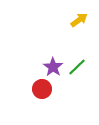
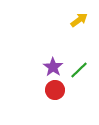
green line: moved 2 px right, 3 px down
red circle: moved 13 px right, 1 px down
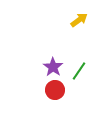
green line: moved 1 px down; rotated 12 degrees counterclockwise
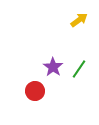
green line: moved 2 px up
red circle: moved 20 px left, 1 px down
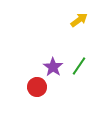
green line: moved 3 px up
red circle: moved 2 px right, 4 px up
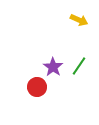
yellow arrow: rotated 60 degrees clockwise
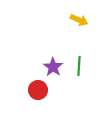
green line: rotated 30 degrees counterclockwise
red circle: moved 1 px right, 3 px down
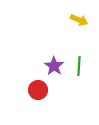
purple star: moved 1 px right, 1 px up
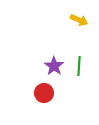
red circle: moved 6 px right, 3 px down
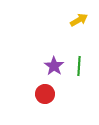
yellow arrow: rotated 54 degrees counterclockwise
red circle: moved 1 px right, 1 px down
